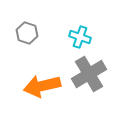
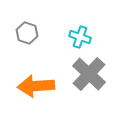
gray cross: rotated 16 degrees counterclockwise
orange arrow: moved 6 px left; rotated 9 degrees clockwise
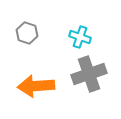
gray cross: rotated 28 degrees clockwise
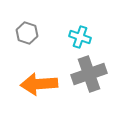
orange arrow: moved 3 px right, 2 px up
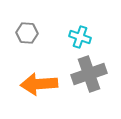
gray hexagon: rotated 15 degrees counterclockwise
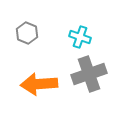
gray hexagon: rotated 20 degrees clockwise
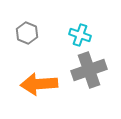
cyan cross: moved 2 px up
gray cross: moved 4 px up
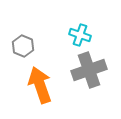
gray hexagon: moved 4 px left, 13 px down
orange arrow: moved 1 px right, 1 px down; rotated 75 degrees clockwise
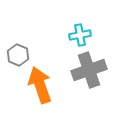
cyan cross: rotated 30 degrees counterclockwise
gray hexagon: moved 5 px left, 9 px down
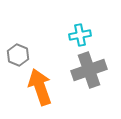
orange arrow: moved 2 px down
